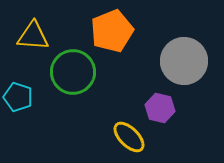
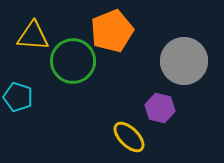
green circle: moved 11 px up
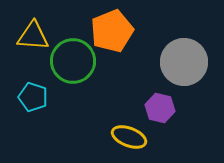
gray circle: moved 1 px down
cyan pentagon: moved 15 px right
yellow ellipse: rotated 24 degrees counterclockwise
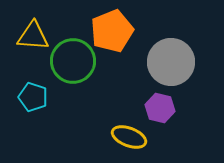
gray circle: moved 13 px left
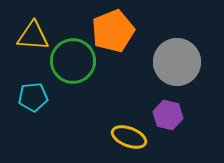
orange pentagon: moved 1 px right
gray circle: moved 6 px right
cyan pentagon: rotated 24 degrees counterclockwise
purple hexagon: moved 8 px right, 7 px down
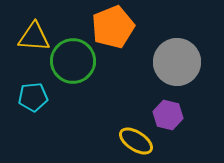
orange pentagon: moved 4 px up
yellow triangle: moved 1 px right, 1 px down
yellow ellipse: moved 7 px right, 4 px down; rotated 12 degrees clockwise
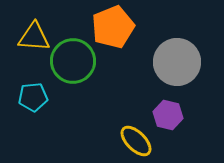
yellow ellipse: rotated 12 degrees clockwise
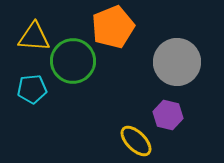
cyan pentagon: moved 1 px left, 8 px up
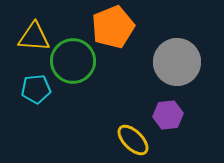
cyan pentagon: moved 4 px right
purple hexagon: rotated 20 degrees counterclockwise
yellow ellipse: moved 3 px left, 1 px up
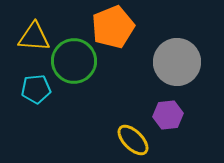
green circle: moved 1 px right
